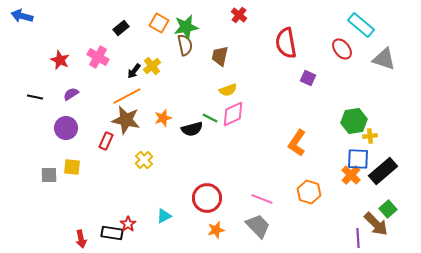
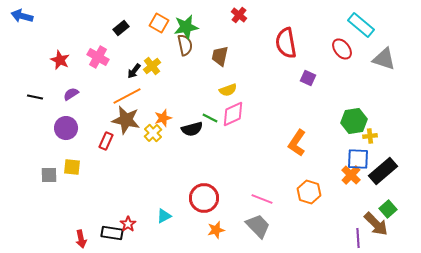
yellow cross at (144, 160): moved 9 px right, 27 px up
red circle at (207, 198): moved 3 px left
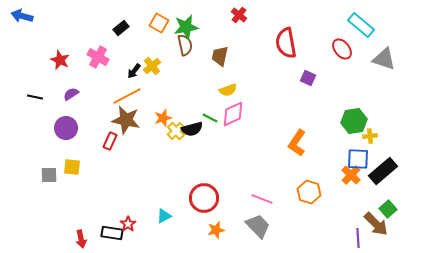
yellow cross at (153, 133): moved 23 px right, 2 px up
red rectangle at (106, 141): moved 4 px right
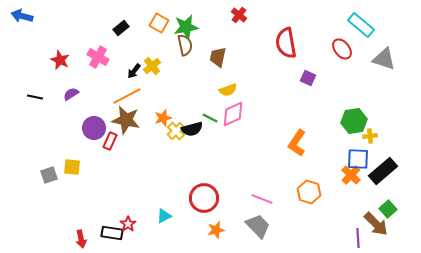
brown trapezoid at (220, 56): moved 2 px left, 1 px down
purple circle at (66, 128): moved 28 px right
gray square at (49, 175): rotated 18 degrees counterclockwise
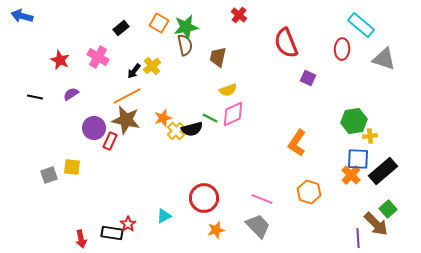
red semicircle at (286, 43): rotated 12 degrees counterclockwise
red ellipse at (342, 49): rotated 40 degrees clockwise
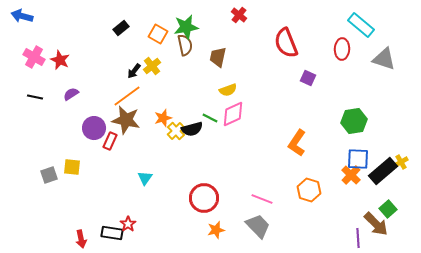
orange square at (159, 23): moved 1 px left, 11 px down
pink cross at (98, 57): moved 64 px left
orange line at (127, 96): rotated 8 degrees counterclockwise
yellow cross at (370, 136): moved 31 px right, 26 px down; rotated 24 degrees counterclockwise
orange hexagon at (309, 192): moved 2 px up
cyan triangle at (164, 216): moved 19 px left, 38 px up; rotated 28 degrees counterclockwise
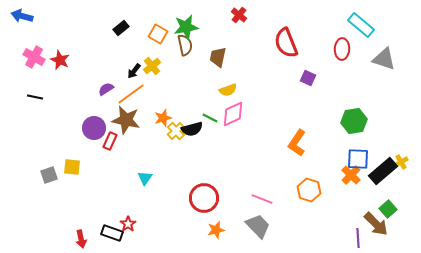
purple semicircle at (71, 94): moved 35 px right, 5 px up
orange line at (127, 96): moved 4 px right, 2 px up
black rectangle at (112, 233): rotated 10 degrees clockwise
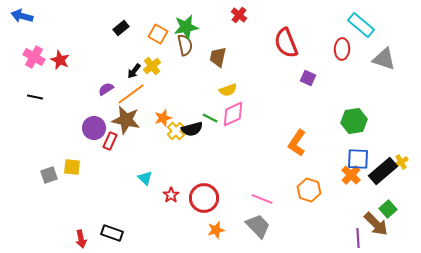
cyan triangle at (145, 178): rotated 21 degrees counterclockwise
red star at (128, 224): moved 43 px right, 29 px up
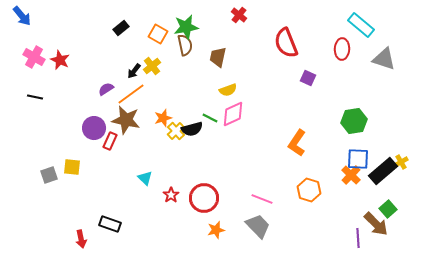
blue arrow at (22, 16): rotated 145 degrees counterclockwise
black rectangle at (112, 233): moved 2 px left, 9 px up
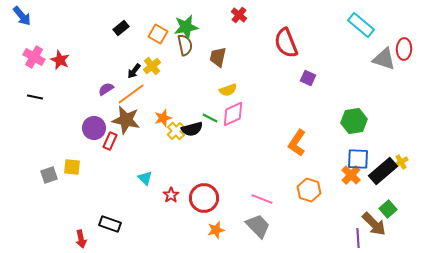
red ellipse at (342, 49): moved 62 px right
brown arrow at (376, 224): moved 2 px left
